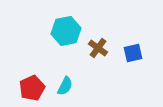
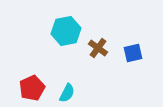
cyan semicircle: moved 2 px right, 7 px down
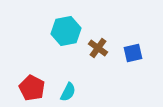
red pentagon: rotated 20 degrees counterclockwise
cyan semicircle: moved 1 px right, 1 px up
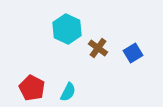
cyan hexagon: moved 1 px right, 2 px up; rotated 24 degrees counterclockwise
blue square: rotated 18 degrees counterclockwise
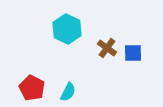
brown cross: moved 9 px right
blue square: rotated 30 degrees clockwise
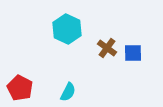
red pentagon: moved 12 px left
